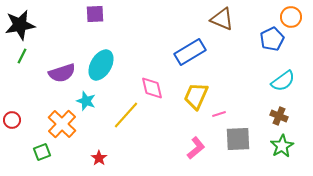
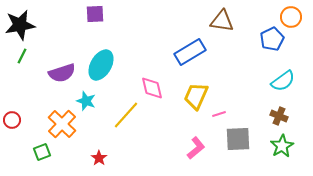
brown triangle: moved 2 px down; rotated 15 degrees counterclockwise
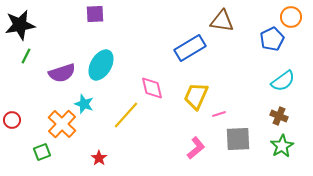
blue rectangle: moved 4 px up
green line: moved 4 px right
cyan star: moved 2 px left, 3 px down
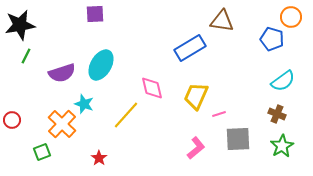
blue pentagon: rotated 30 degrees counterclockwise
brown cross: moved 2 px left, 2 px up
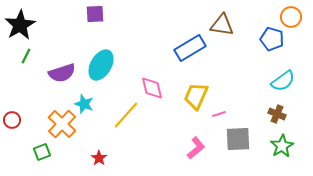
brown triangle: moved 4 px down
black star: rotated 20 degrees counterclockwise
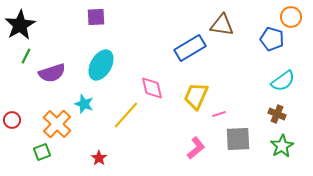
purple square: moved 1 px right, 3 px down
purple semicircle: moved 10 px left
orange cross: moved 5 px left
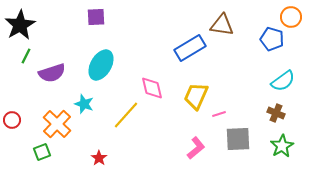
brown cross: moved 1 px left, 1 px up
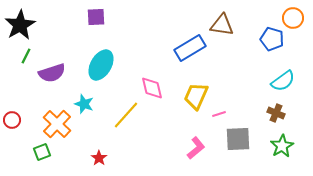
orange circle: moved 2 px right, 1 px down
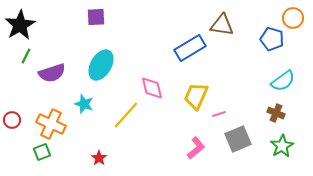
orange cross: moved 6 px left; rotated 20 degrees counterclockwise
gray square: rotated 20 degrees counterclockwise
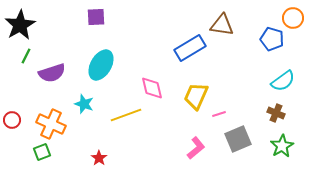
yellow line: rotated 28 degrees clockwise
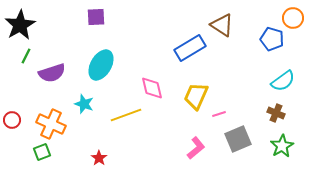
brown triangle: rotated 25 degrees clockwise
